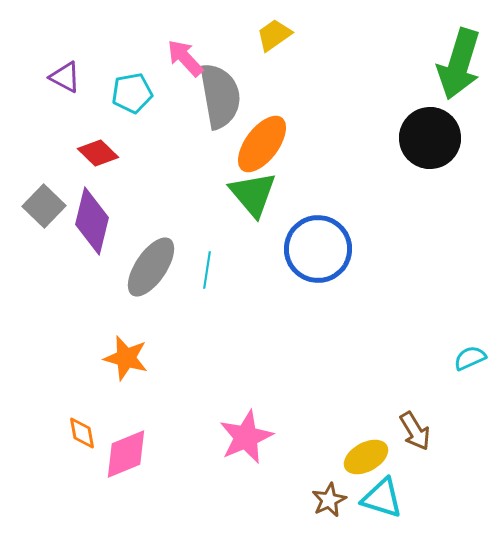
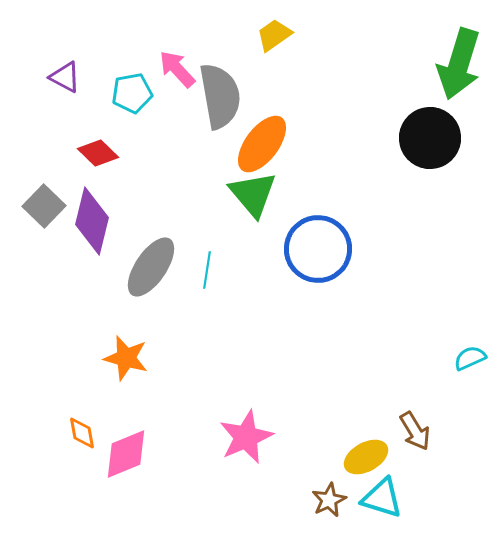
pink arrow: moved 8 px left, 11 px down
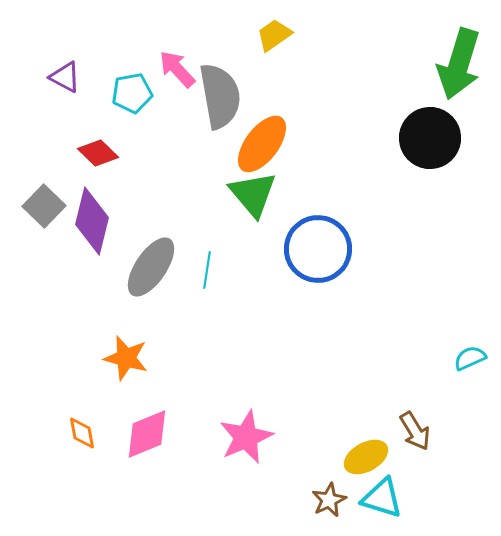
pink diamond: moved 21 px right, 20 px up
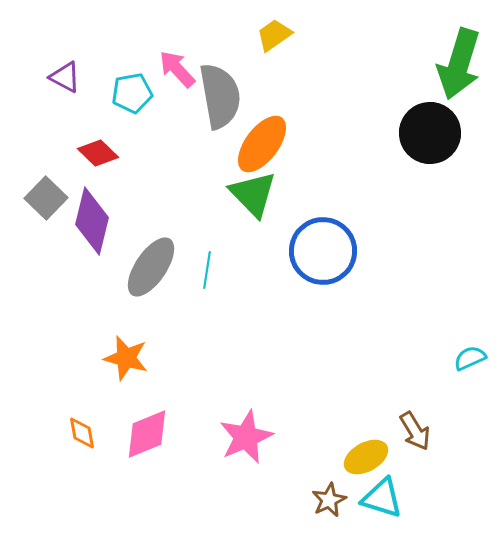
black circle: moved 5 px up
green triangle: rotated 4 degrees counterclockwise
gray square: moved 2 px right, 8 px up
blue circle: moved 5 px right, 2 px down
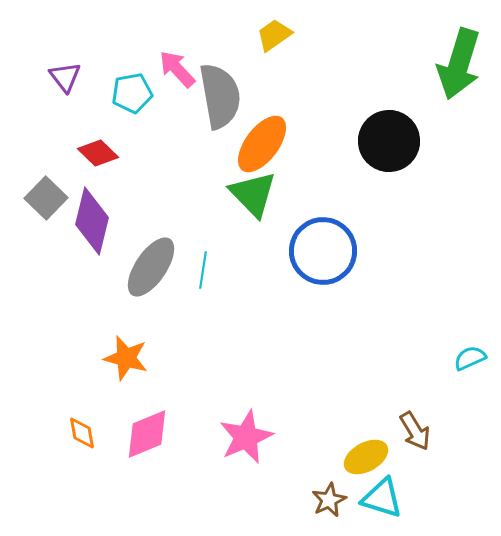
purple triangle: rotated 24 degrees clockwise
black circle: moved 41 px left, 8 px down
cyan line: moved 4 px left
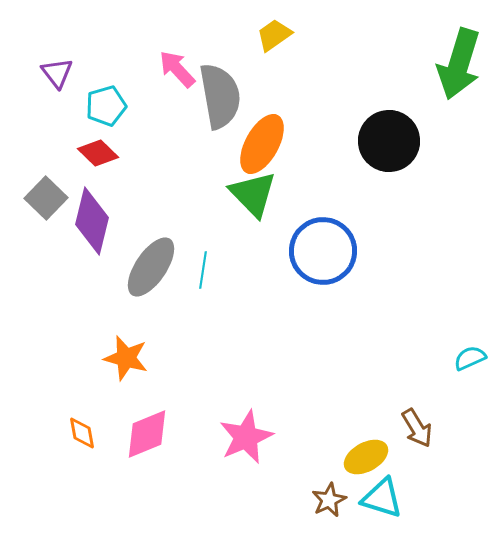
purple triangle: moved 8 px left, 4 px up
cyan pentagon: moved 26 px left, 13 px down; rotated 6 degrees counterclockwise
orange ellipse: rotated 8 degrees counterclockwise
brown arrow: moved 2 px right, 3 px up
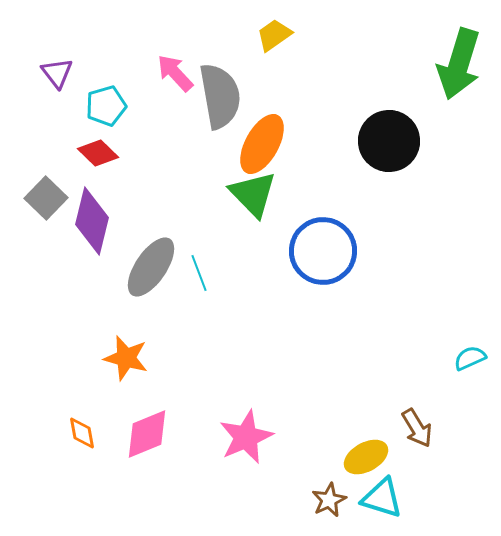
pink arrow: moved 2 px left, 4 px down
cyan line: moved 4 px left, 3 px down; rotated 30 degrees counterclockwise
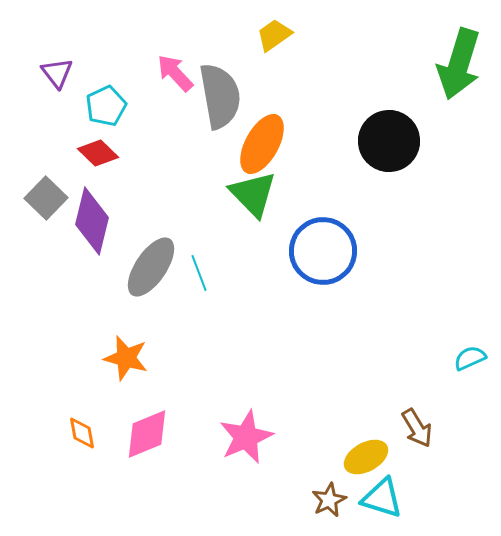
cyan pentagon: rotated 9 degrees counterclockwise
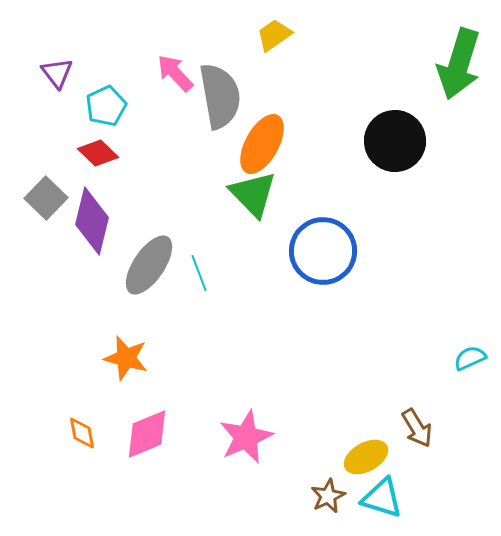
black circle: moved 6 px right
gray ellipse: moved 2 px left, 2 px up
brown star: moved 1 px left, 4 px up
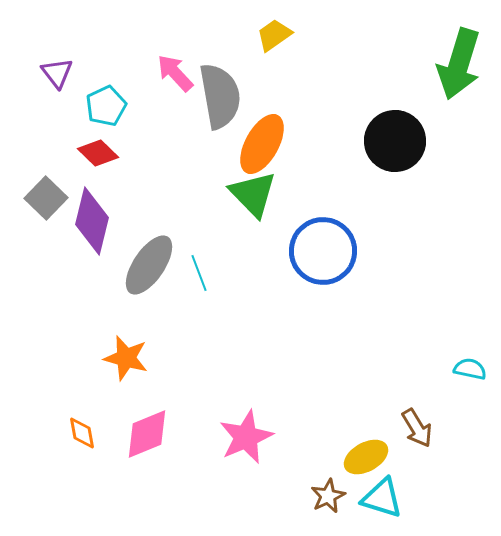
cyan semicircle: moved 11 px down; rotated 36 degrees clockwise
